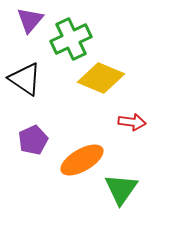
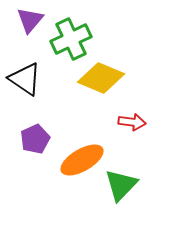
purple pentagon: moved 2 px right, 1 px up
green triangle: moved 4 px up; rotated 9 degrees clockwise
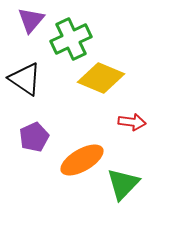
purple triangle: moved 1 px right
purple pentagon: moved 1 px left, 2 px up
green triangle: moved 2 px right, 1 px up
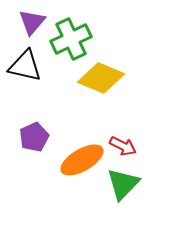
purple triangle: moved 1 px right, 2 px down
black triangle: moved 13 px up; rotated 21 degrees counterclockwise
red arrow: moved 9 px left, 24 px down; rotated 20 degrees clockwise
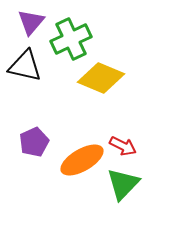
purple triangle: moved 1 px left
purple pentagon: moved 5 px down
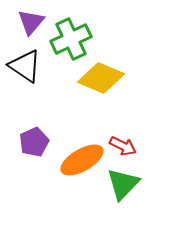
black triangle: rotated 21 degrees clockwise
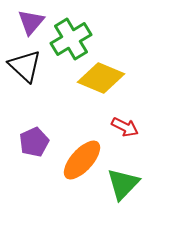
green cross: rotated 6 degrees counterclockwise
black triangle: rotated 9 degrees clockwise
red arrow: moved 2 px right, 19 px up
orange ellipse: rotated 18 degrees counterclockwise
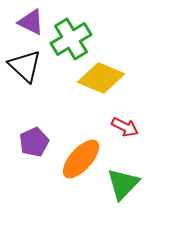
purple triangle: rotated 44 degrees counterclockwise
orange ellipse: moved 1 px left, 1 px up
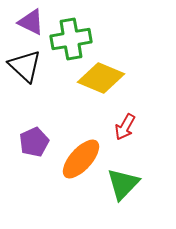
green cross: rotated 21 degrees clockwise
red arrow: rotated 92 degrees clockwise
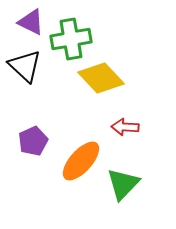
yellow diamond: rotated 24 degrees clockwise
red arrow: rotated 64 degrees clockwise
purple pentagon: moved 1 px left, 1 px up
orange ellipse: moved 2 px down
